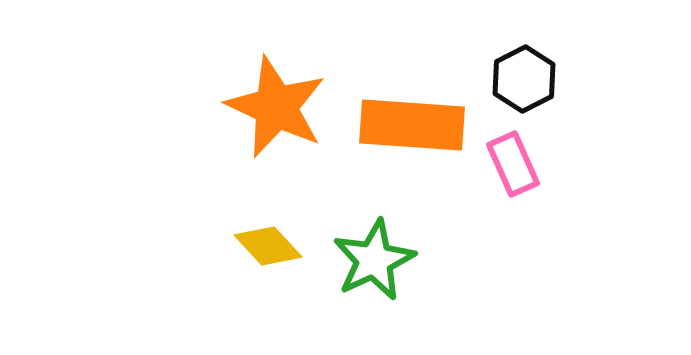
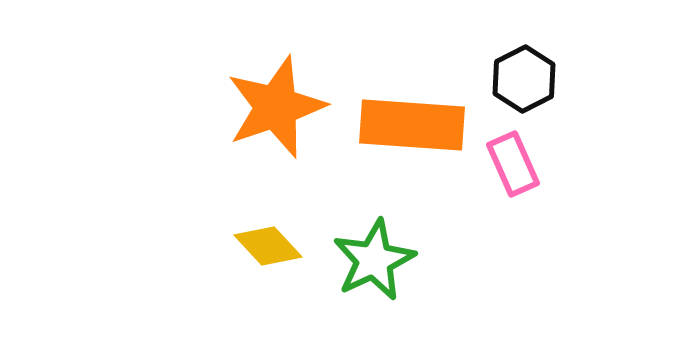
orange star: rotated 28 degrees clockwise
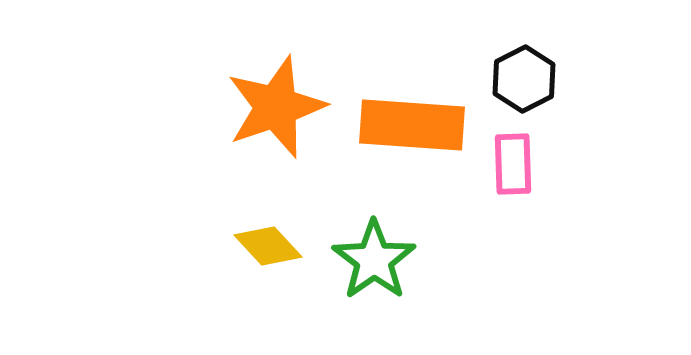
pink rectangle: rotated 22 degrees clockwise
green star: rotated 10 degrees counterclockwise
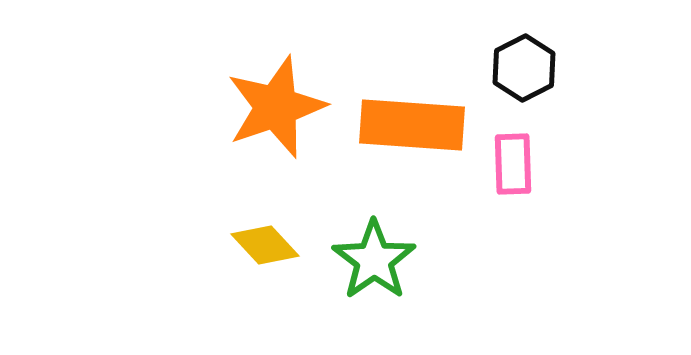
black hexagon: moved 11 px up
yellow diamond: moved 3 px left, 1 px up
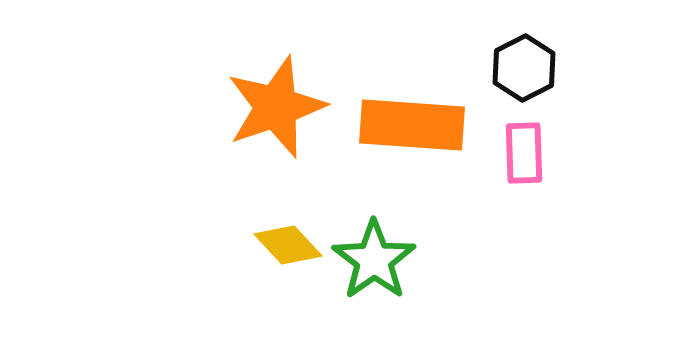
pink rectangle: moved 11 px right, 11 px up
yellow diamond: moved 23 px right
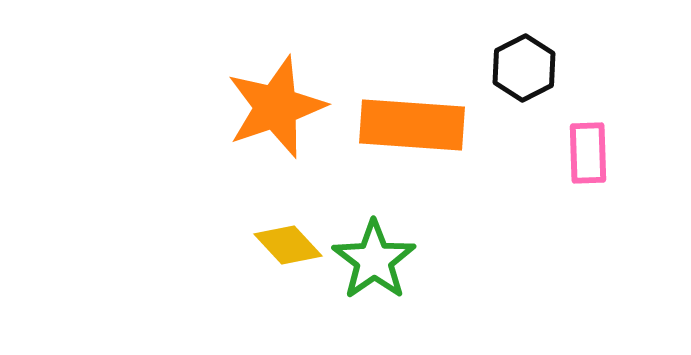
pink rectangle: moved 64 px right
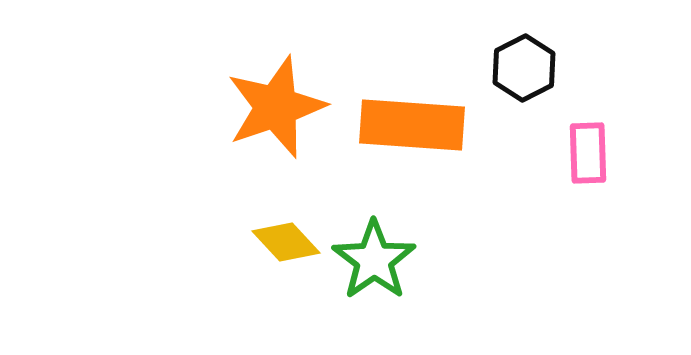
yellow diamond: moved 2 px left, 3 px up
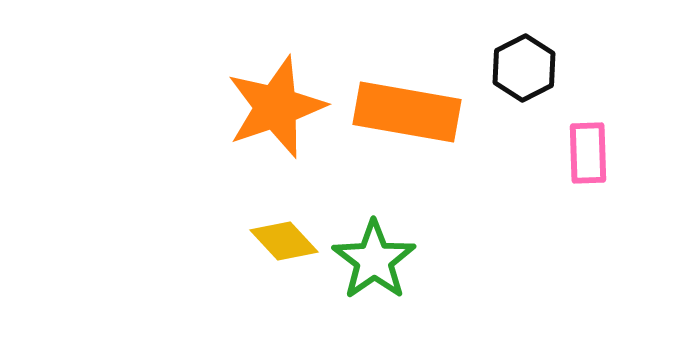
orange rectangle: moved 5 px left, 13 px up; rotated 6 degrees clockwise
yellow diamond: moved 2 px left, 1 px up
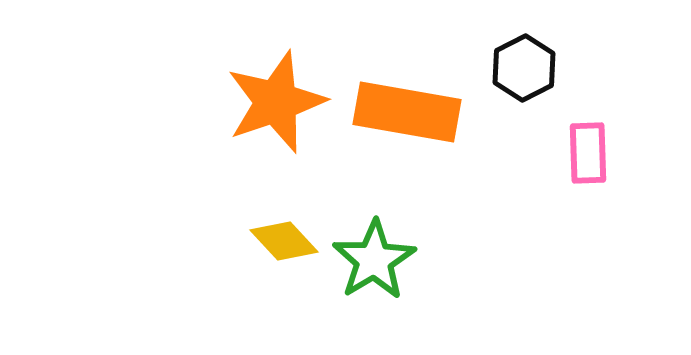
orange star: moved 5 px up
green star: rotated 4 degrees clockwise
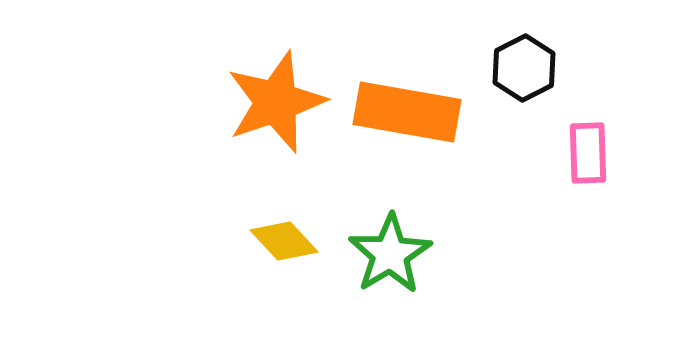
green star: moved 16 px right, 6 px up
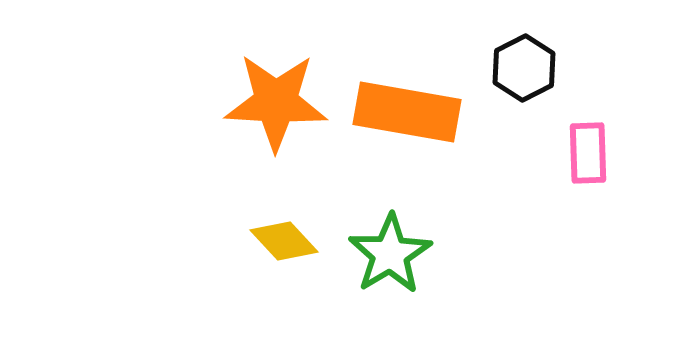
orange star: rotated 22 degrees clockwise
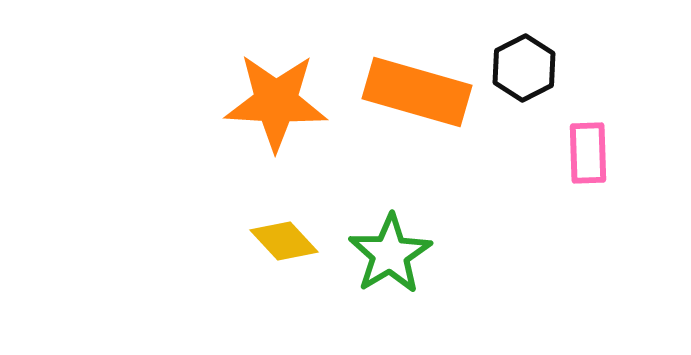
orange rectangle: moved 10 px right, 20 px up; rotated 6 degrees clockwise
